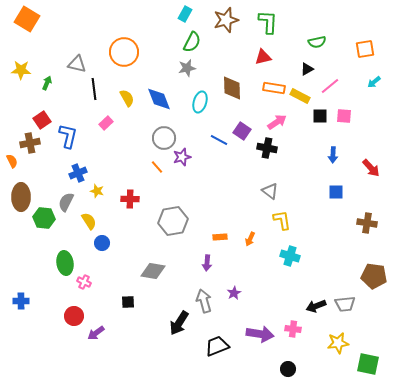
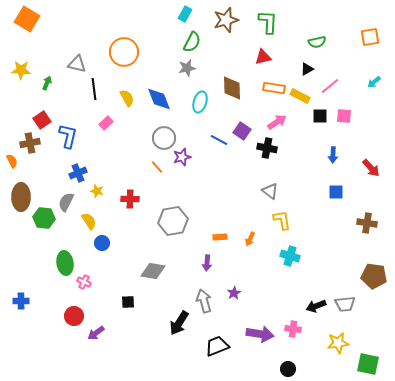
orange square at (365, 49): moved 5 px right, 12 px up
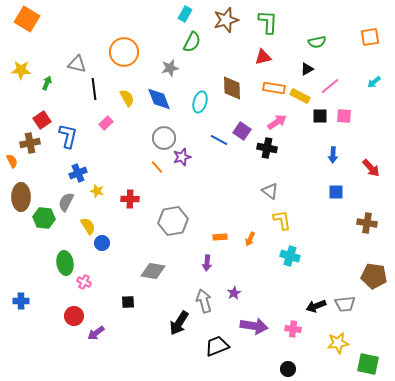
gray star at (187, 68): moved 17 px left
yellow semicircle at (89, 221): moved 1 px left, 5 px down
purple arrow at (260, 334): moved 6 px left, 8 px up
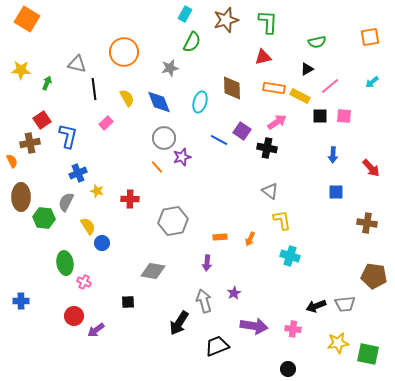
cyan arrow at (374, 82): moved 2 px left
blue diamond at (159, 99): moved 3 px down
purple arrow at (96, 333): moved 3 px up
green square at (368, 364): moved 10 px up
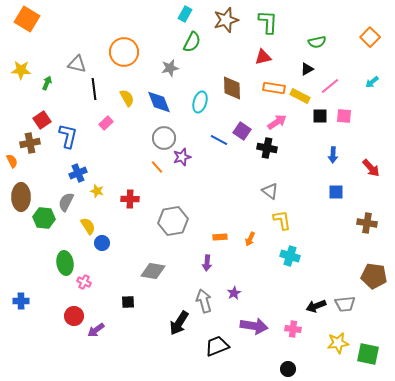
orange square at (370, 37): rotated 36 degrees counterclockwise
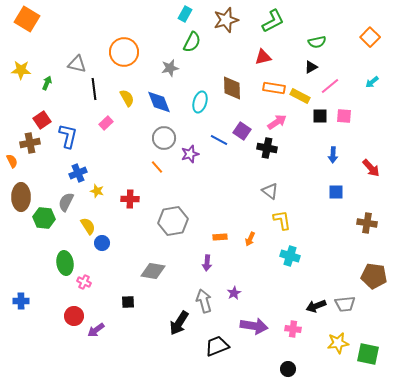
green L-shape at (268, 22): moved 5 px right, 1 px up; rotated 60 degrees clockwise
black triangle at (307, 69): moved 4 px right, 2 px up
purple star at (182, 157): moved 8 px right, 3 px up
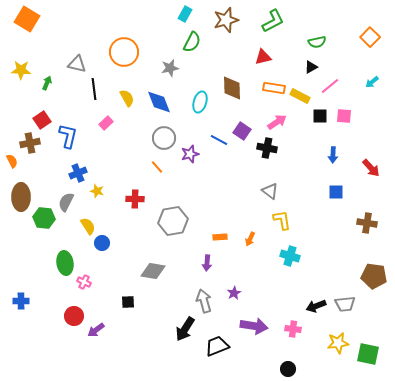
red cross at (130, 199): moved 5 px right
black arrow at (179, 323): moved 6 px right, 6 px down
